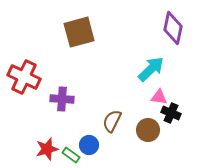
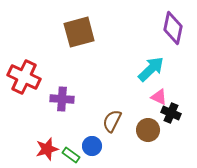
pink triangle: rotated 18 degrees clockwise
blue circle: moved 3 px right, 1 px down
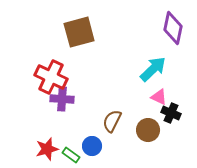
cyan arrow: moved 2 px right
red cross: moved 27 px right
